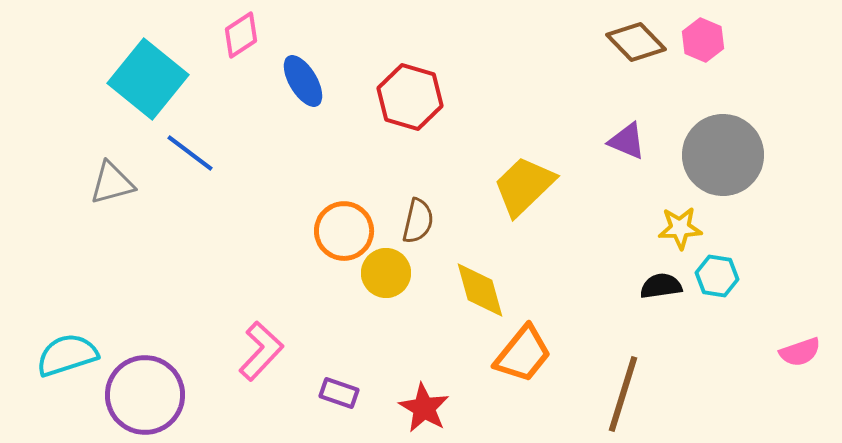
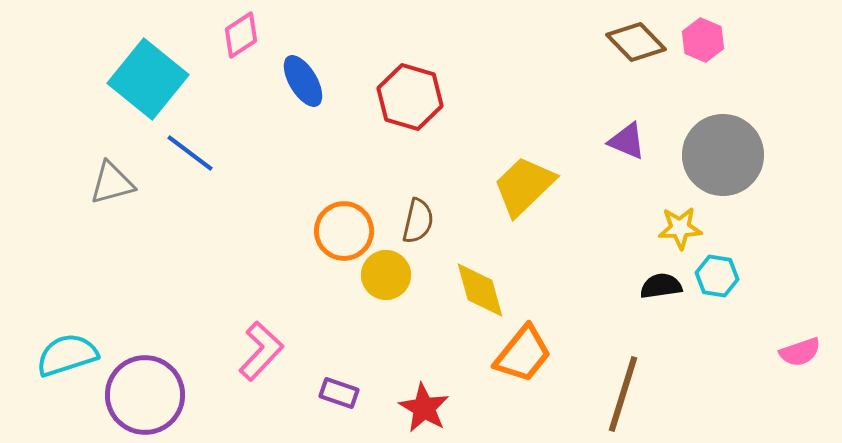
yellow circle: moved 2 px down
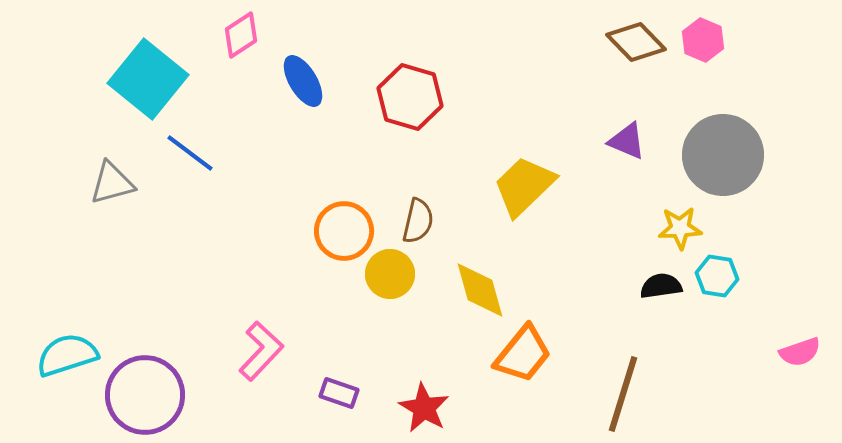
yellow circle: moved 4 px right, 1 px up
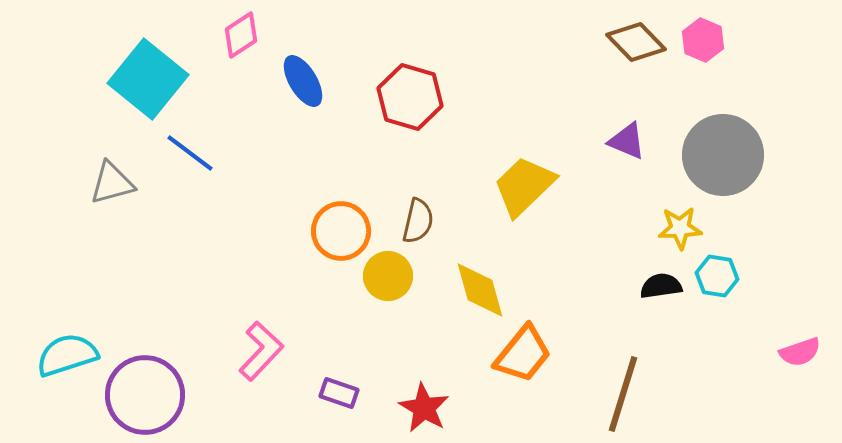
orange circle: moved 3 px left
yellow circle: moved 2 px left, 2 px down
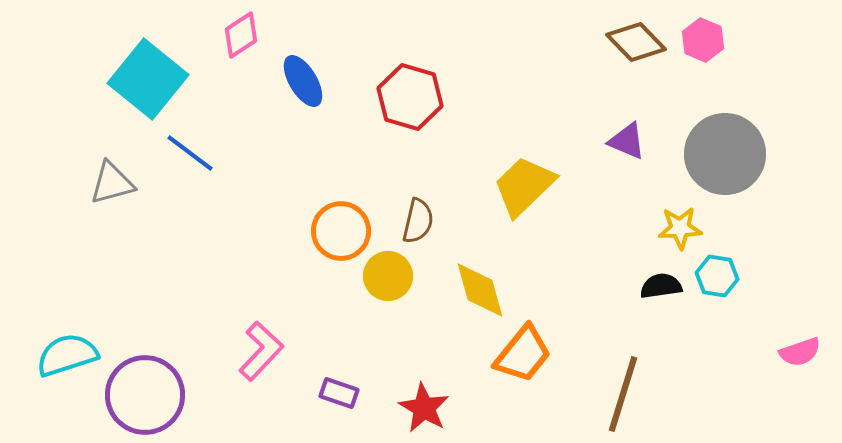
gray circle: moved 2 px right, 1 px up
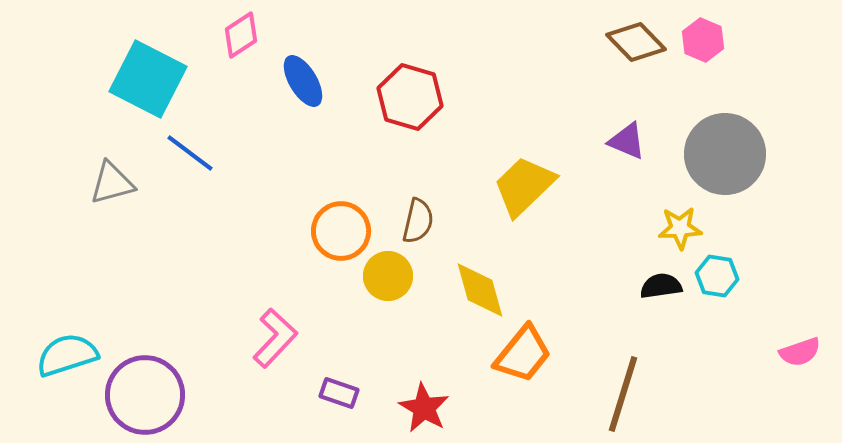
cyan square: rotated 12 degrees counterclockwise
pink L-shape: moved 14 px right, 13 px up
